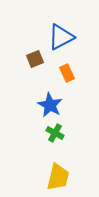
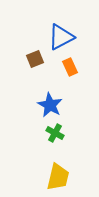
orange rectangle: moved 3 px right, 6 px up
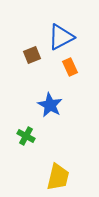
brown square: moved 3 px left, 4 px up
green cross: moved 29 px left, 3 px down
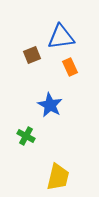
blue triangle: rotated 20 degrees clockwise
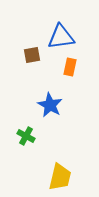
brown square: rotated 12 degrees clockwise
orange rectangle: rotated 36 degrees clockwise
yellow trapezoid: moved 2 px right
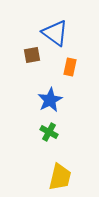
blue triangle: moved 6 px left, 4 px up; rotated 44 degrees clockwise
blue star: moved 5 px up; rotated 15 degrees clockwise
green cross: moved 23 px right, 4 px up
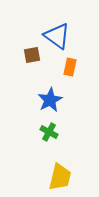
blue triangle: moved 2 px right, 3 px down
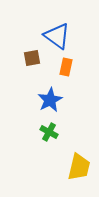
brown square: moved 3 px down
orange rectangle: moved 4 px left
yellow trapezoid: moved 19 px right, 10 px up
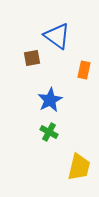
orange rectangle: moved 18 px right, 3 px down
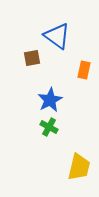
green cross: moved 5 px up
